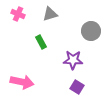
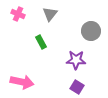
gray triangle: rotated 35 degrees counterclockwise
purple star: moved 3 px right
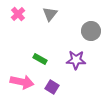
pink cross: rotated 24 degrees clockwise
green rectangle: moved 1 px left, 17 px down; rotated 32 degrees counterclockwise
purple square: moved 25 px left
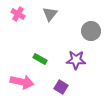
pink cross: rotated 16 degrees counterclockwise
purple square: moved 9 px right
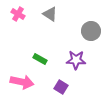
gray triangle: rotated 35 degrees counterclockwise
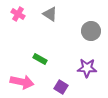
purple star: moved 11 px right, 8 px down
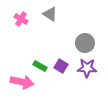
pink cross: moved 3 px right, 5 px down
gray circle: moved 6 px left, 12 px down
green rectangle: moved 7 px down
purple square: moved 21 px up
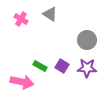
gray circle: moved 2 px right, 3 px up
purple square: moved 1 px right
